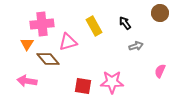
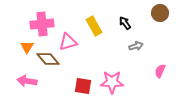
orange triangle: moved 3 px down
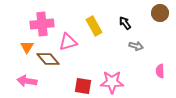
gray arrow: rotated 32 degrees clockwise
pink semicircle: rotated 24 degrees counterclockwise
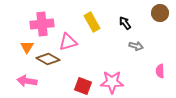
yellow rectangle: moved 2 px left, 4 px up
brown diamond: rotated 20 degrees counterclockwise
red square: rotated 12 degrees clockwise
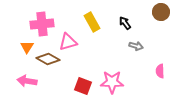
brown circle: moved 1 px right, 1 px up
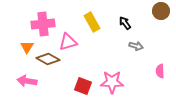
brown circle: moved 1 px up
pink cross: moved 1 px right
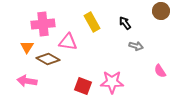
pink triangle: rotated 24 degrees clockwise
pink semicircle: rotated 32 degrees counterclockwise
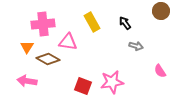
pink star: rotated 10 degrees counterclockwise
